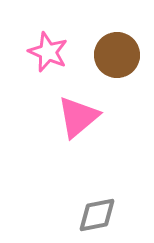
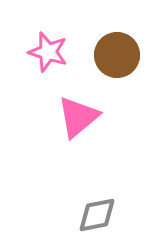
pink star: rotated 6 degrees counterclockwise
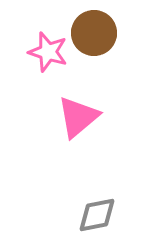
brown circle: moved 23 px left, 22 px up
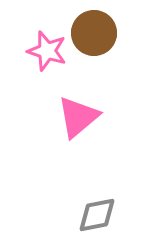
pink star: moved 1 px left, 1 px up
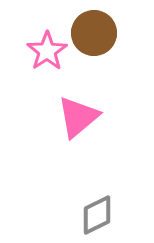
pink star: rotated 21 degrees clockwise
gray diamond: rotated 15 degrees counterclockwise
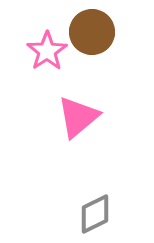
brown circle: moved 2 px left, 1 px up
gray diamond: moved 2 px left, 1 px up
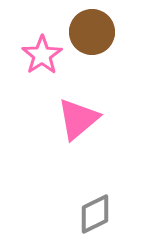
pink star: moved 5 px left, 4 px down
pink triangle: moved 2 px down
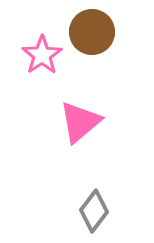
pink triangle: moved 2 px right, 3 px down
gray diamond: moved 1 px left, 3 px up; rotated 27 degrees counterclockwise
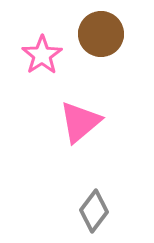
brown circle: moved 9 px right, 2 px down
